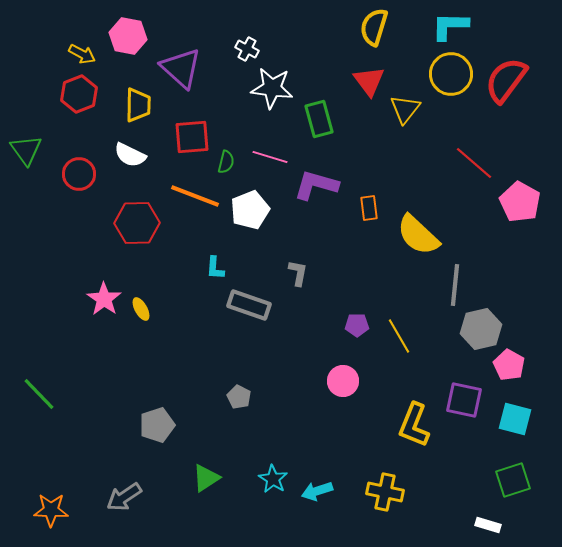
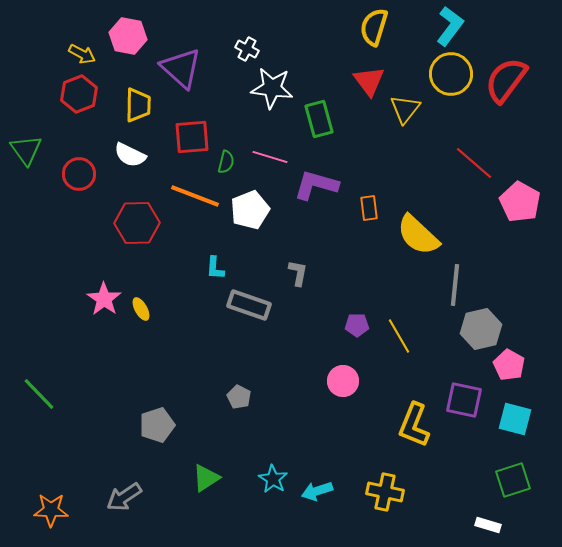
cyan L-shape at (450, 26): rotated 126 degrees clockwise
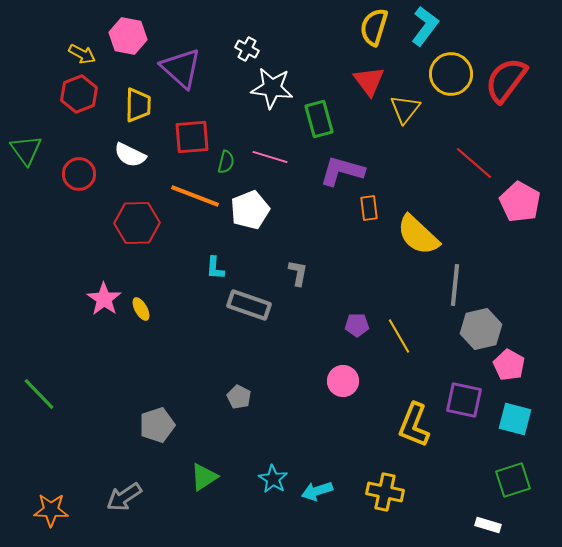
cyan L-shape at (450, 26): moved 25 px left
purple L-shape at (316, 185): moved 26 px right, 14 px up
green triangle at (206, 478): moved 2 px left, 1 px up
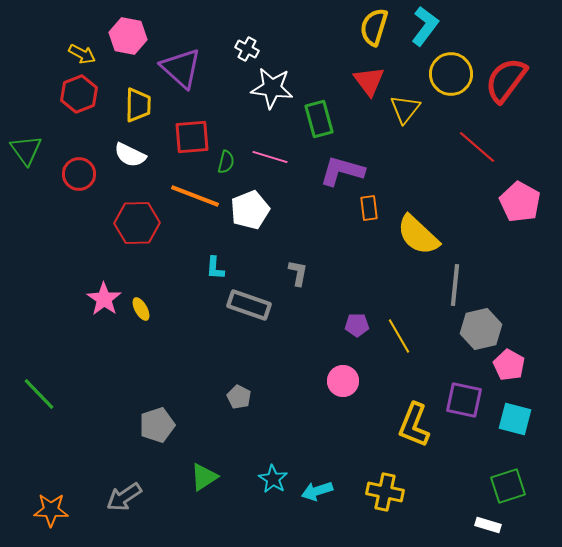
red line at (474, 163): moved 3 px right, 16 px up
green square at (513, 480): moved 5 px left, 6 px down
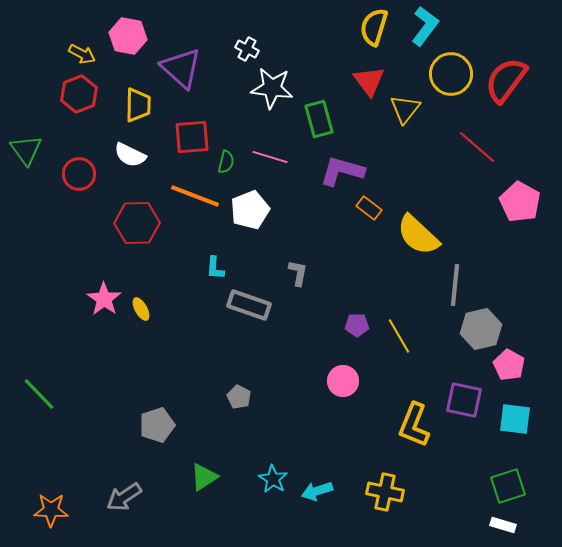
orange rectangle at (369, 208): rotated 45 degrees counterclockwise
cyan square at (515, 419): rotated 8 degrees counterclockwise
white rectangle at (488, 525): moved 15 px right
